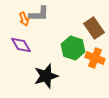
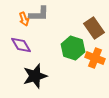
black star: moved 11 px left
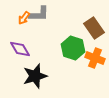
orange arrow: moved 1 px up; rotated 56 degrees clockwise
purple diamond: moved 1 px left, 4 px down
